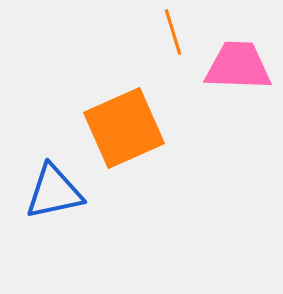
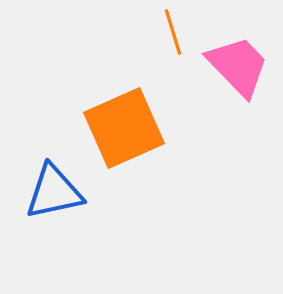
pink trapezoid: rotated 44 degrees clockwise
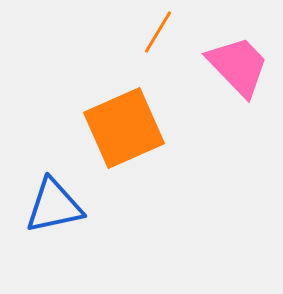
orange line: moved 15 px left; rotated 48 degrees clockwise
blue triangle: moved 14 px down
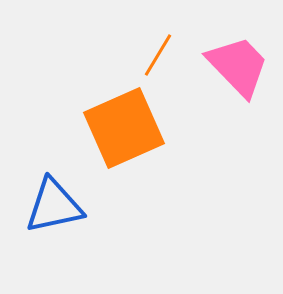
orange line: moved 23 px down
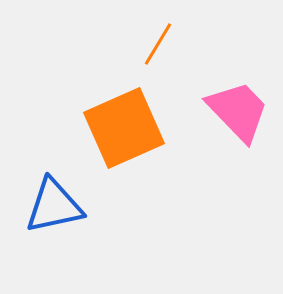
orange line: moved 11 px up
pink trapezoid: moved 45 px down
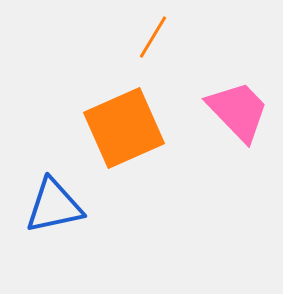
orange line: moved 5 px left, 7 px up
